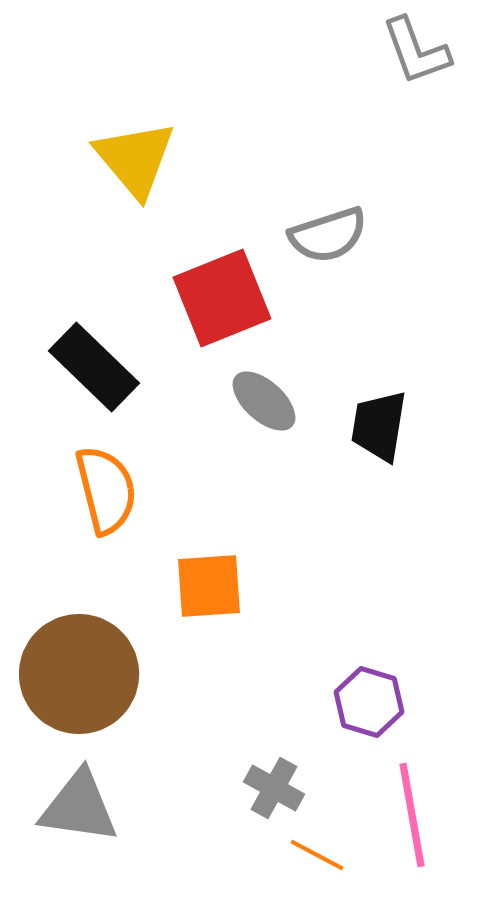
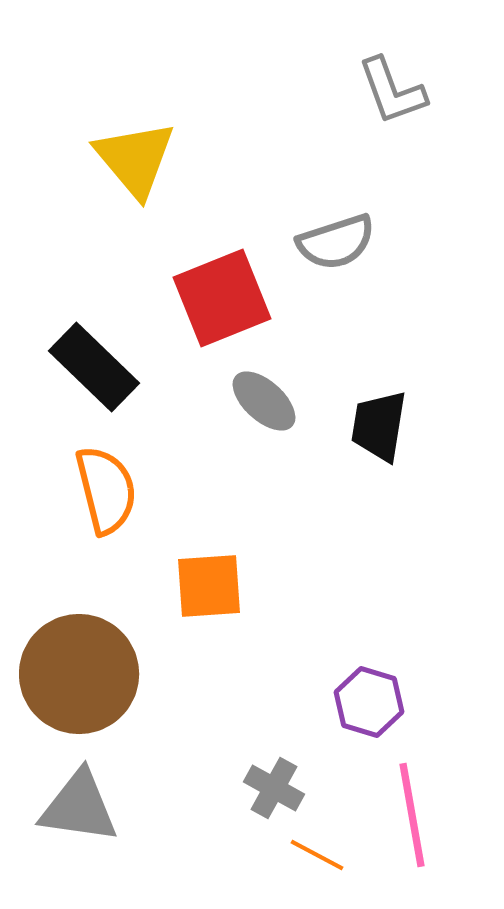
gray L-shape: moved 24 px left, 40 px down
gray semicircle: moved 8 px right, 7 px down
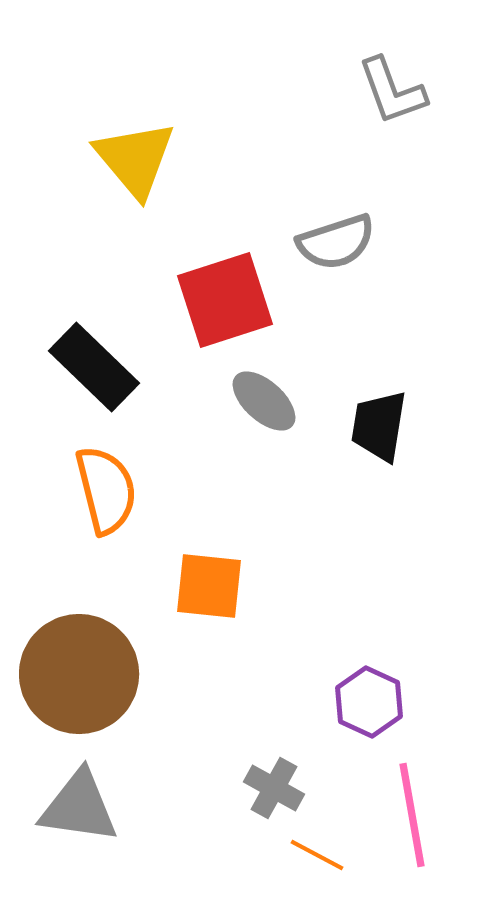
red square: moved 3 px right, 2 px down; rotated 4 degrees clockwise
orange square: rotated 10 degrees clockwise
purple hexagon: rotated 8 degrees clockwise
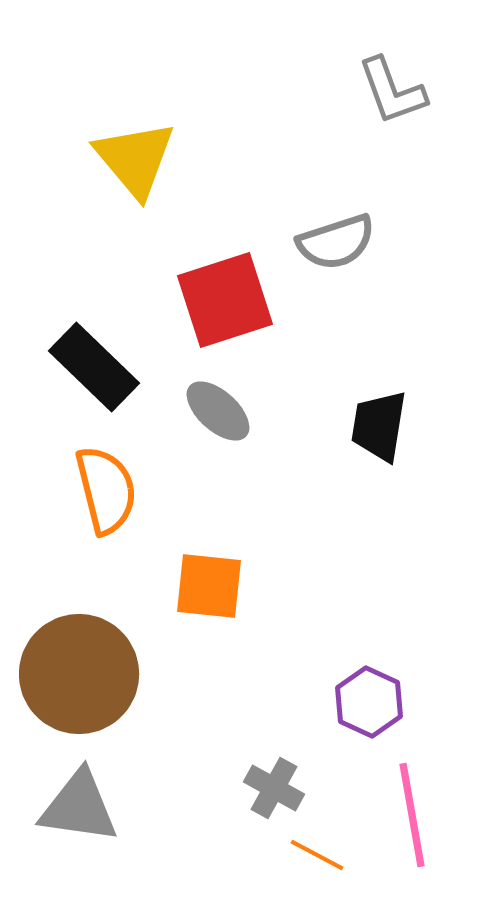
gray ellipse: moved 46 px left, 10 px down
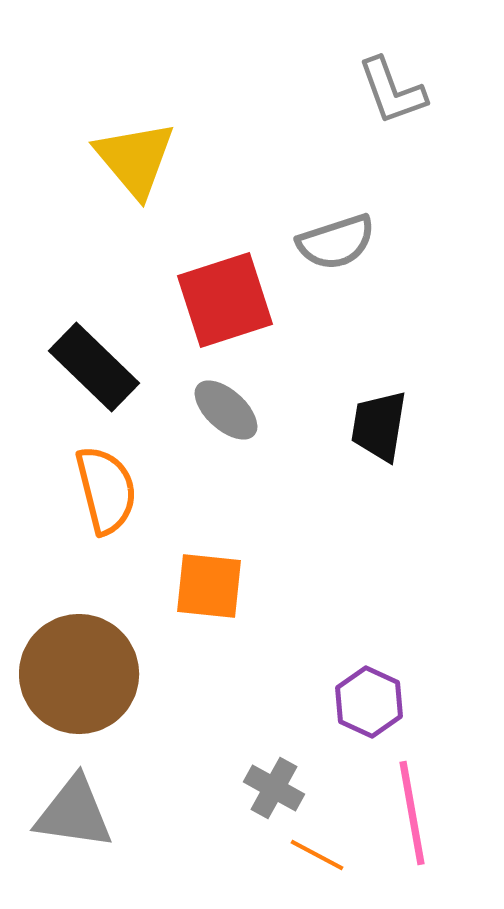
gray ellipse: moved 8 px right, 1 px up
gray triangle: moved 5 px left, 6 px down
pink line: moved 2 px up
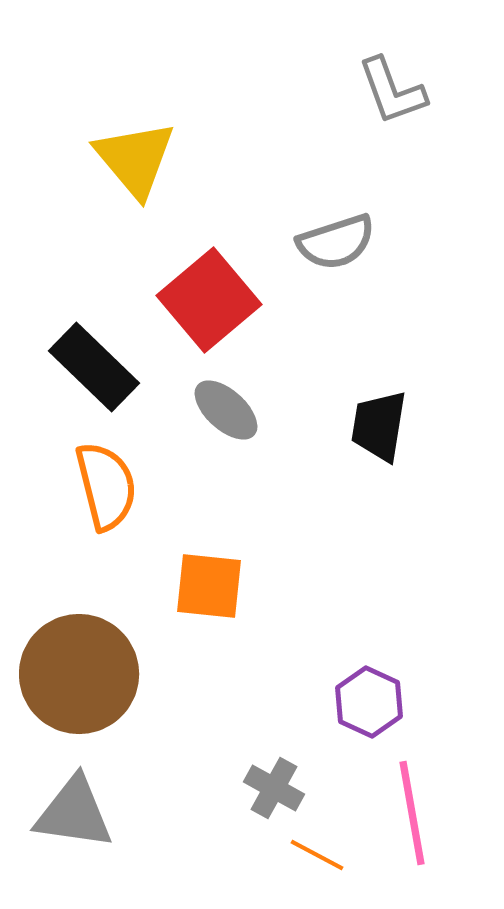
red square: moved 16 px left; rotated 22 degrees counterclockwise
orange semicircle: moved 4 px up
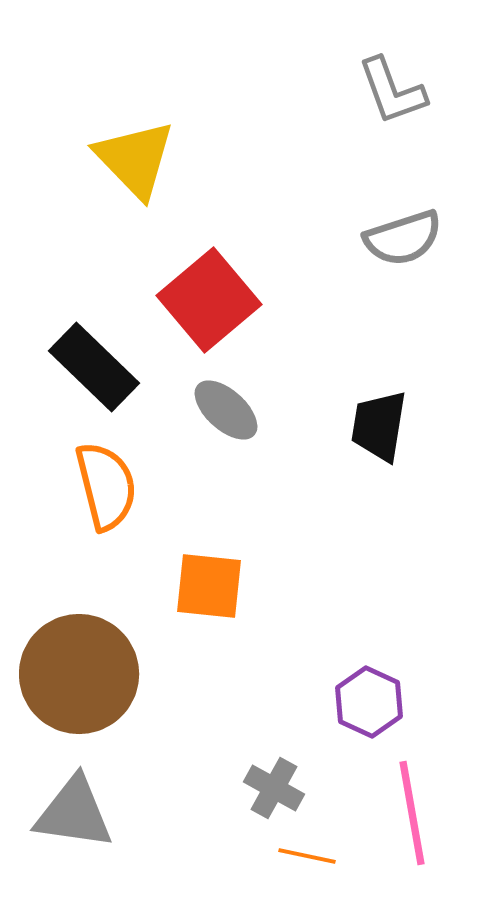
yellow triangle: rotated 4 degrees counterclockwise
gray semicircle: moved 67 px right, 4 px up
orange line: moved 10 px left, 1 px down; rotated 16 degrees counterclockwise
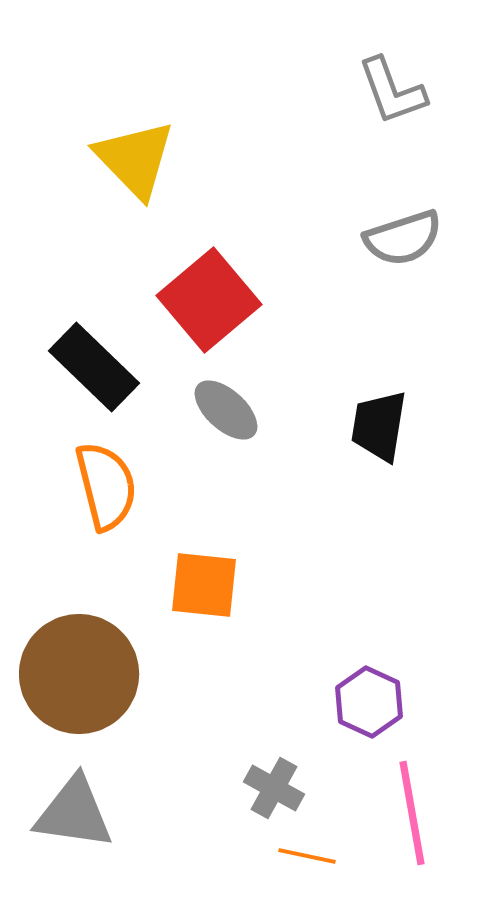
orange square: moved 5 px left, 1 px up
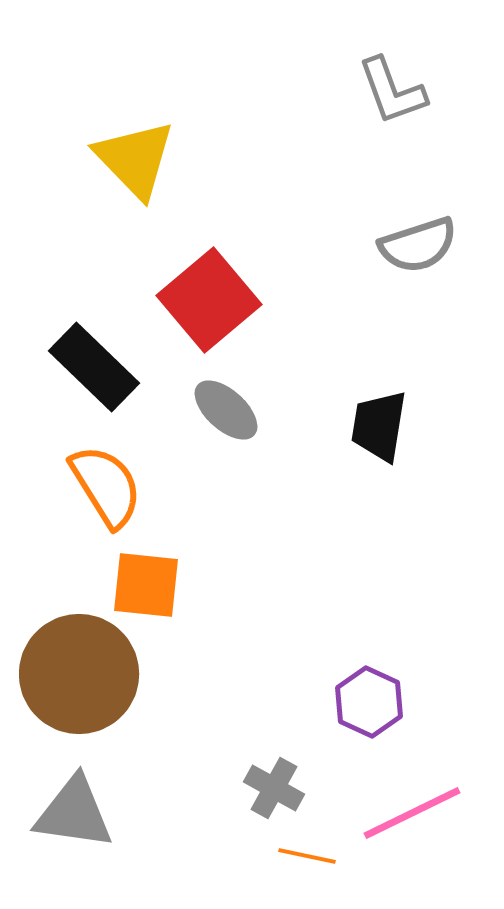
gray semicircle: moved 15 px right, 7 px down
orange semicircle: rotated 18 degrees counterclockwise
orange square: moved 58 px left
pink line: rotated 74 degrees clockwise
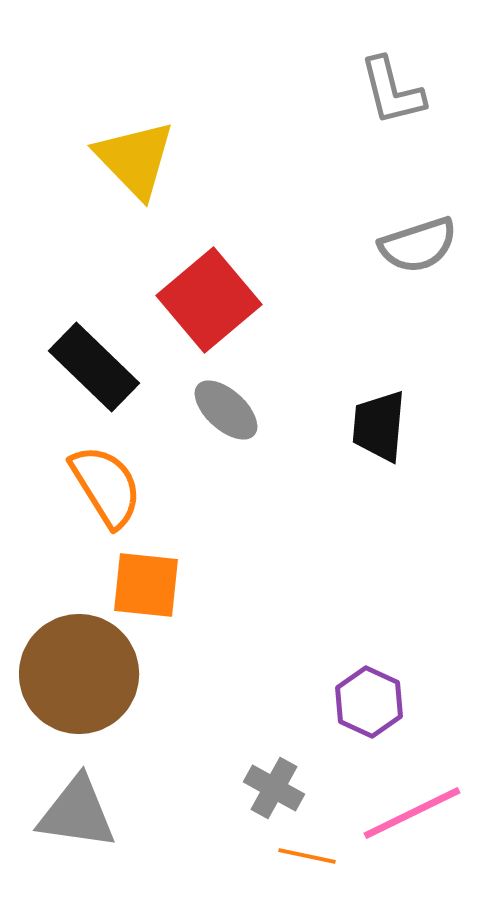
gray L-shape: rotated 6 degrees clockwise
black trapezoid: rotated 4 degrees counterclockwise
gray triangle: moved 3 px right
